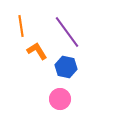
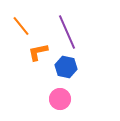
orange line: rotated 30 degrees counterclockwise
purple line: rotated 12 degrees clockwise
orange L-shape: moved 1 px right, 1 px down; rotated 70 degrees counterclockwise
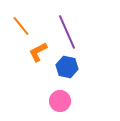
orange L-shape: rotated 15 degrees counterclockwise
blue hexagon: moved 1 px right
pink circle: moved 2 px down
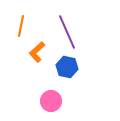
orange line: rotated 50 degrees clockwise
orange L-shape: moved 1 px left; rotated 15 degrees counterclockwise
pink circle: moved 9 px left
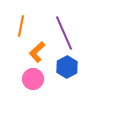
purple line: moved 3 px left, 1 px down
blue hexagon: rotated 20 degrees clockwise
pink circle: moved 18 px left, 22 px up
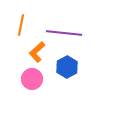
orange line: moved 1 px up
purple line: rotated 60 degrees counterclockwise
pink circle: moved 1 px left
